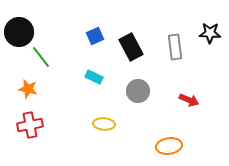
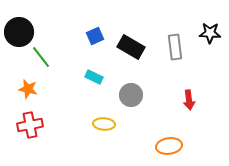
black rectangle: rotated 32 degrees counterclockwise
gray circle: moved 7 px left, 4 px down
red arrow: rotated 60 degrees clockwise
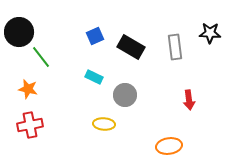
gray circle: moved 6 px left
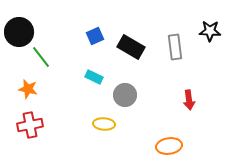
black star: moved 2 px up
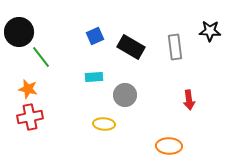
cyan rectangle: rotated 30 degrees counterclockwise
red cross: moved 8 px up
orange ellipse: rotated 10 degrees clockwise
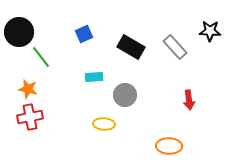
blue square: moved 11 px left, 2 px up
gray rectangle: rotated 35 degrees counterclockwise
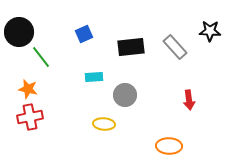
black rectangle: rotated 36 degrees counterclockwise
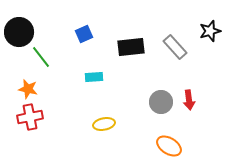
black star: rotated 20 degrees counterclockwise
gray circle: moved 36 px right, 7 px down
yellow ellipse: rotated 15 degrees counterclockwise
orange ellipse: rotated 30 degrees clockwise
